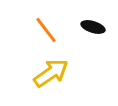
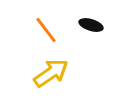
black ellipse: moved 2 px left, 2 px up
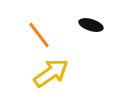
orange line: moved 7 px left, 5 px down
